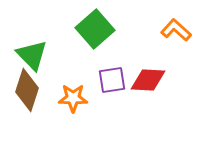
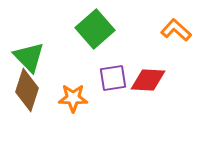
green triangle: moved 3 px left, 2 px down
purple square: moved 1 px right, 2 px up
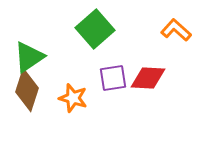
green triangle: rotated 40 degrees clockwise
red diamond: moved 2 px up
orange star: rotated 16 degrees clockwise
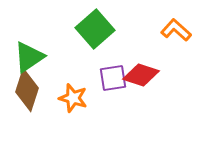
red diamond: moved 7 px left, 3 px up; rotated 15 degrees clockwise
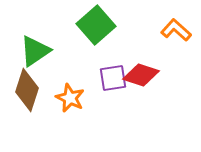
green square: moved 1 px right, 4 px up
green triangle: moved 6 px right, 6 px up
orange star: moved 3 px left; rotated 8 degrees clockwise
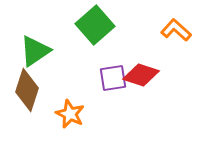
green square: moved 1 px left
orange star: moved 16 px down
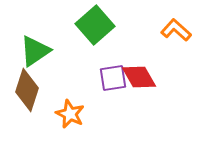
red diamond: moved 2 px left, 2 px down; rotated 42 degrees clockwise
